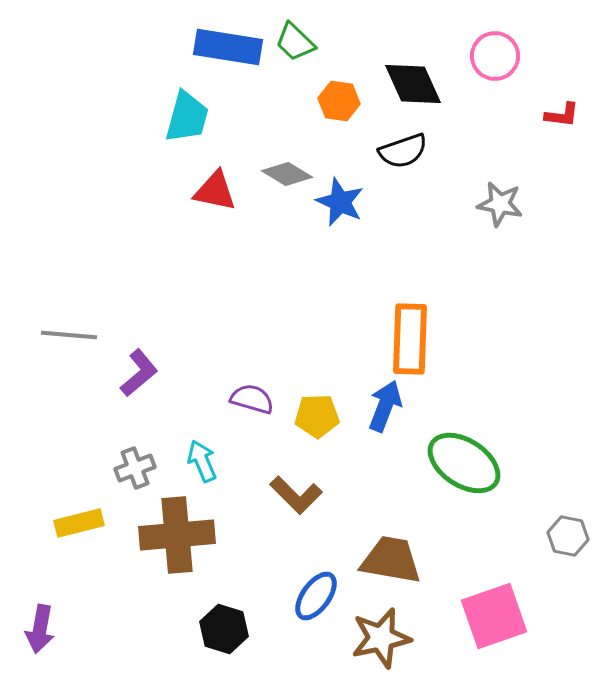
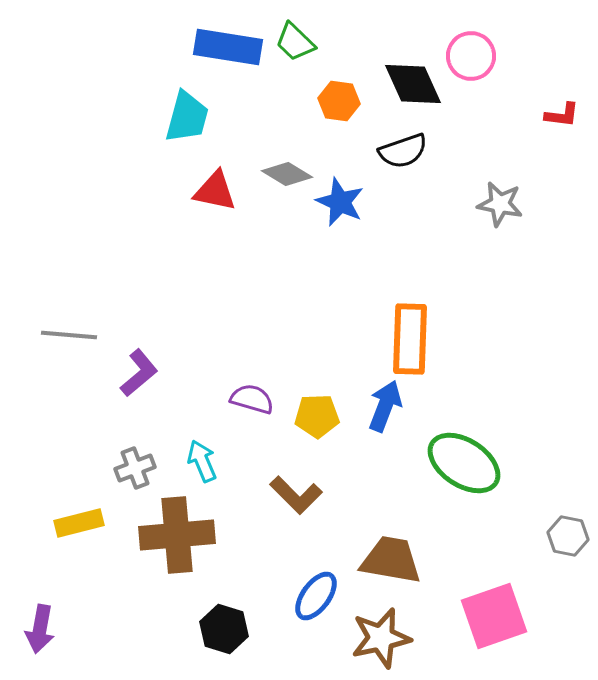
pink circle: moved 24 px left
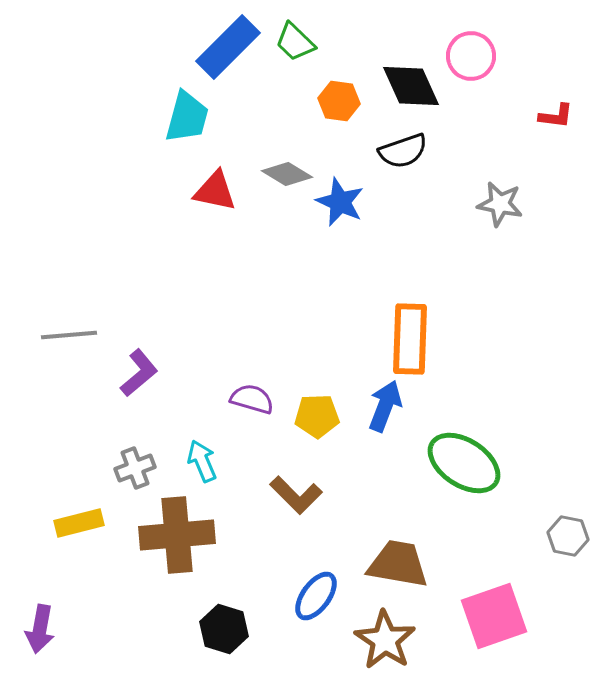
blue rectangle: rotated 54 degrees counterclockwise
black diamond: moved 2 px left, 2 px down
red L-shape: moved 6 px left, 1 px down
gray line: rotated 10 degrees counterclockwise
brown trapezoid: moved 7 px right, 4 px down
brown star: moved 4 px right, 2 px down; rotated 26 degrees counterclockwise
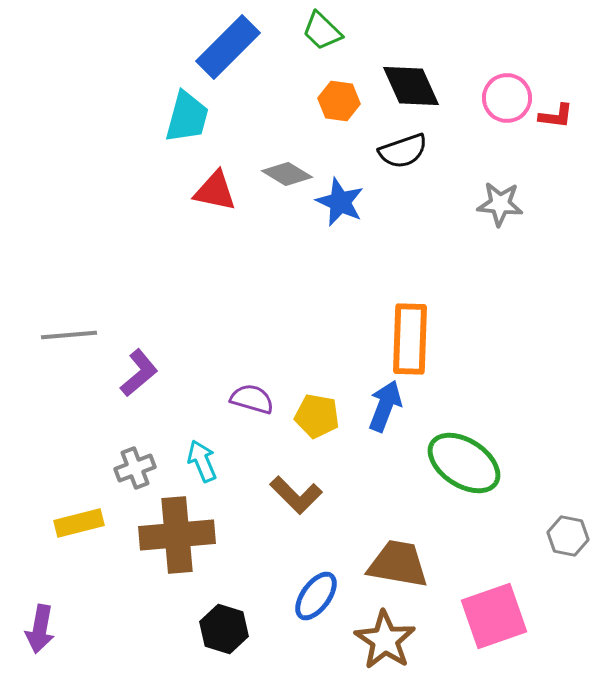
green trapezoid: moved 27 px right, 11 px up
pink circle: moved 36 px right, 42 px down
gray star: rotated 6 degrees counterclockwise
yellow pentagon: rotated 12 degrees clockwise
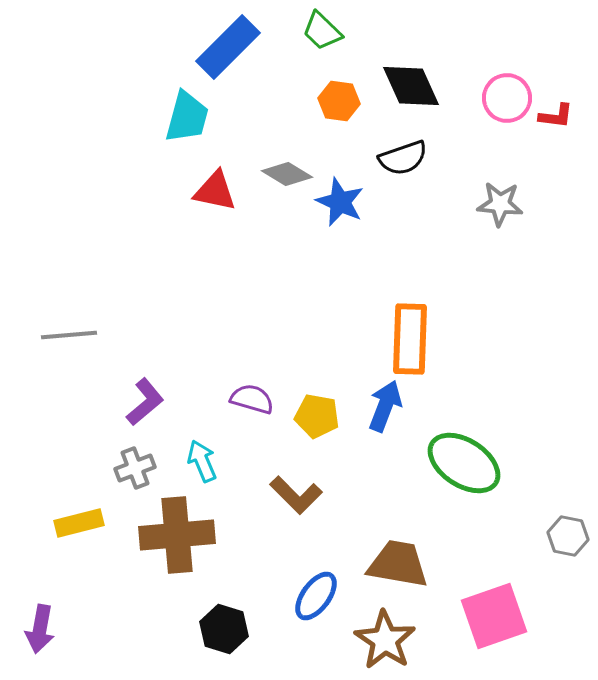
black semicircle: moved 7 px down
purple L-shape: moved 6 px right, 29 px down
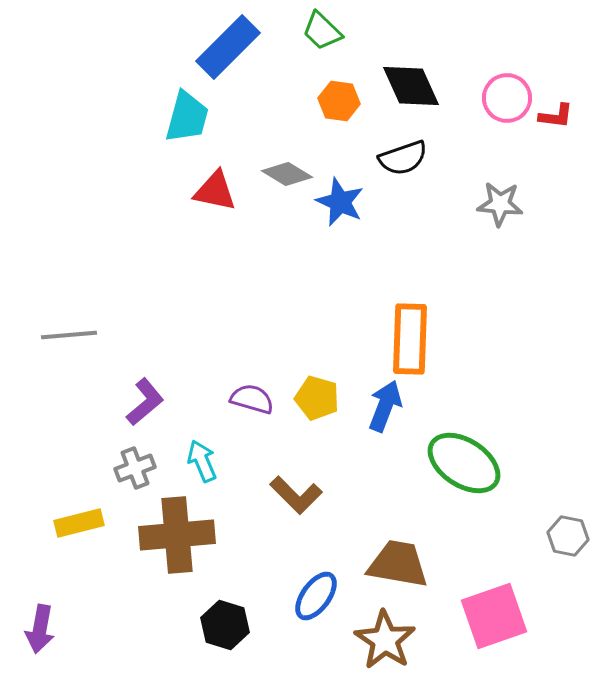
yellow pentagon: moved 18 px up; rotated 6 degrees clockwise
black hexagon: moved 1 px right, 4 px up
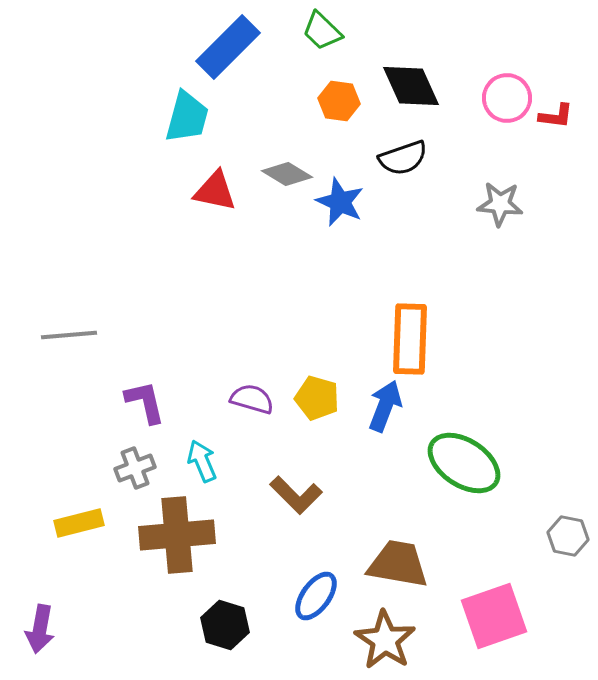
purple L-shape: rotated 63 degrees counterclockwise
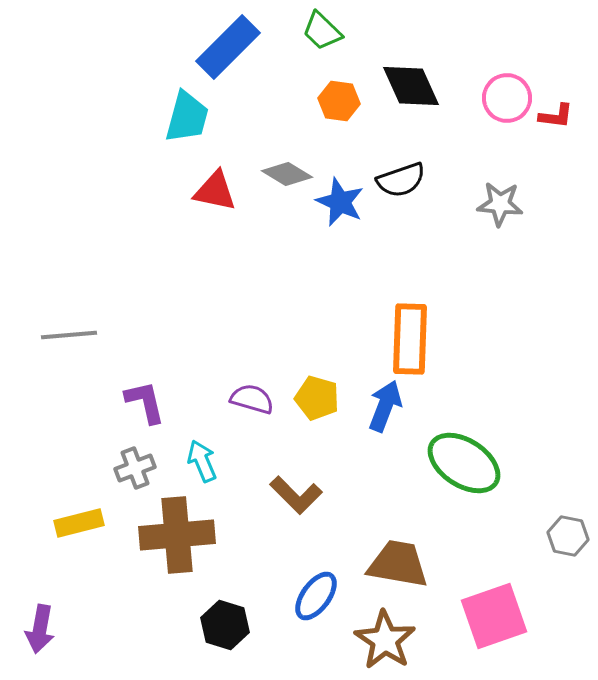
black semicircle: moved 2 px left, 22 px down
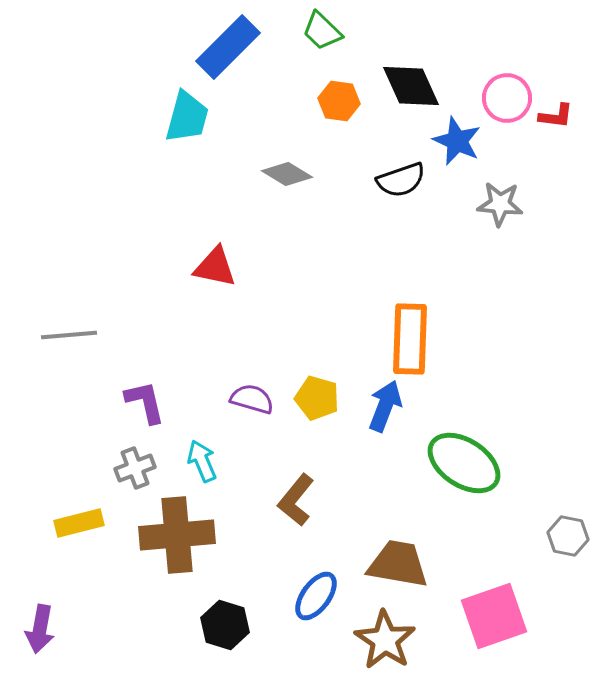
red triangle: moved 76 px down
blue star: moved 117 px right, 61 px up
brown L-shape: moved 5 px down; rotated 84 degrees clockwise
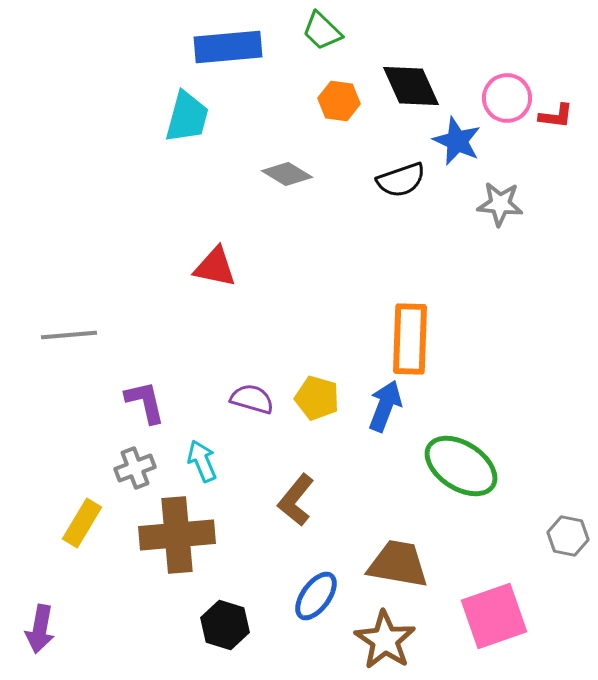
blue rectangle: rotated 40 degrees clockwise
green ellipse: moved 3 px left, 3 px down
yellow rectangle: moved 3 px right; rotated 45 degrees counterclockwise
